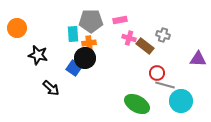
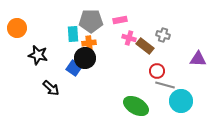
red circle: moved 2 px up
green ellipse: moved 1 px left, 2 px down
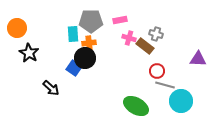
gray cross: moved 7 px left, 1 px up
black star: moved 9 px left, 2 px up; rotated 18 degrees clockwise
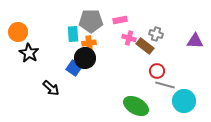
orange circle: moved 1 px right, 4 px down
purple triangle: moved 3 px left, 18 px up
cyan circle: moved 3 px right
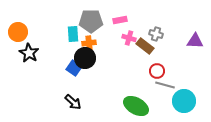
black arrow: moved 22 px right, 14 px down
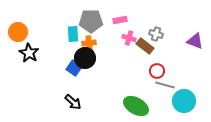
purple triangle: rotated 18 degrees clockwise
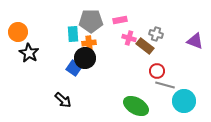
black arrow: moved 10 px left, 2 px up
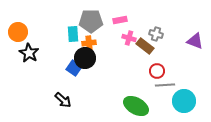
gray line: rotated 18 degrees counterclockwise
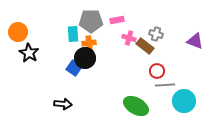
pink rectangle: moved 3 px left
black arrow: moved 4 px down; rotated 36 degrees counterclockwise
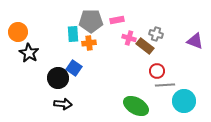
black circle: moved 27 px left, 20 px down
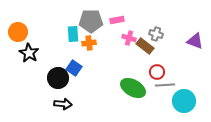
red circle: moved 1 px down
green ellipse: moved 3 px left, 18 px up
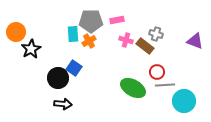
orange circle: moved 2 px left
pink cross: moved 3 px left, 2 px down
orange cross: moved 2 px up; rotated 24 degrees counterclockwise
black star: moved 2 px right, 4 px up; rotated 12 degrees clockwise
